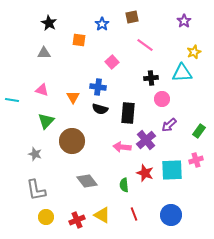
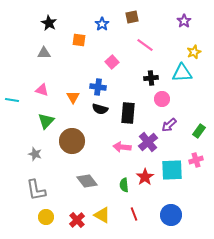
purple cross: moved 2 px right, 2 px down
red star: moved 4 px down; rotated 18 degrees clockwise
red cross: rotated 21 degrees counterclockwise
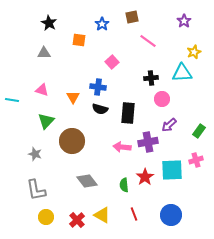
pink line: moved 3 px right, 4 px up
purple cross: rotated 30 degrees clockwise
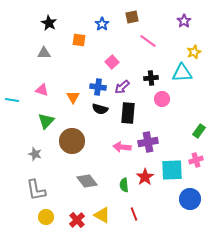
purple arrow: moved 47 px left, 38 px up
blue circle: moved 19 px right, 16 px up
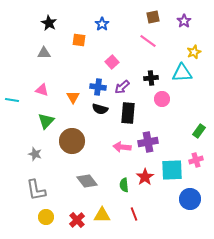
brown square: moved 21 px right
yellow triangle: rotated 30 degrees counterclockwise
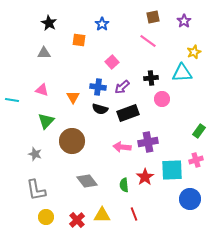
black rectangle: rotated 65 degrees clockwise
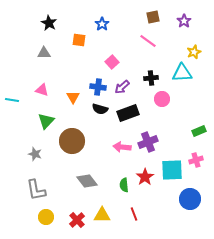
green rectangle: rotated 32 degrees clockwise
purple cross: rotated 12 degrees counterclockwise
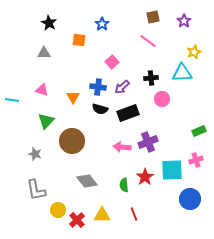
yellow circle: moved 12 px right, 7 px up
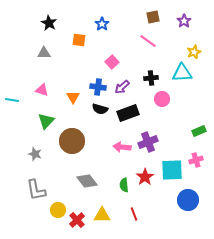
blue circle: moved 2 px left, 1 px down
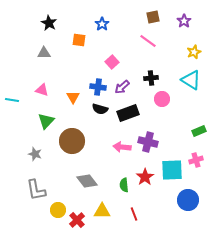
cyan triangle: moved 9 px right, 7 px down; rotated 35 degrees clockwise
purple cross: rotated 36 degrees clockwise
yellow triangle: moved 4 px up
